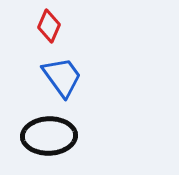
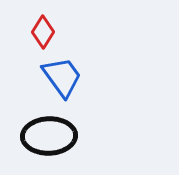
red diamond: moved 6 px left, 6 px down; rotated 8 degrees clockwise
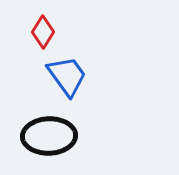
blue trapezoid: moved 5 px right, 1 px up
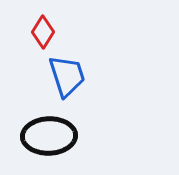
blue trapezoid: rotated 18 degrees clockwise
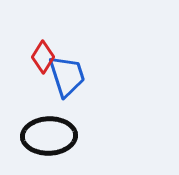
red diamond: moved 25 px down
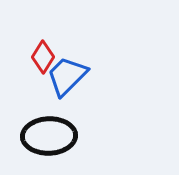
blue trapezoid: rotated 117 degrees counterclockwise
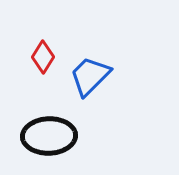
blue trapezoid: moved 23 px right
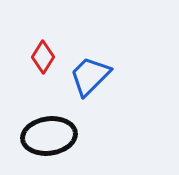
black ellipse: rotated 6 degrees counterclockwise
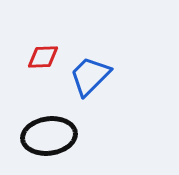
red diamond: rotated 56 degrees clockwise
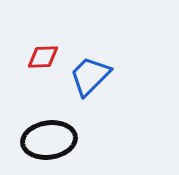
black ellipse: moved 4 px down
